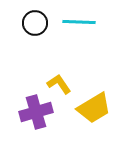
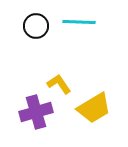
black circle: moved 1 px right, 3 px down
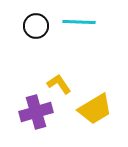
yellow trapezoid: moved 1 px right, 1 px down
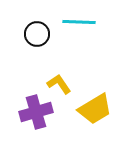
black circle: moved 1 px right, 8 px down
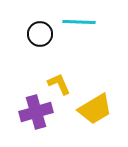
black circle: moved 3 px right
yellow L-shape: rotated 10 degrees clockwise
